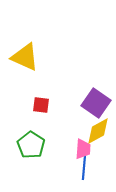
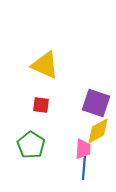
yellow triangle: moved 20 px right, 8 px down
purple square: rotated 16 degrees counterclockwise
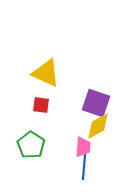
yellow triangle: moved 1 px right, 8 px down
yellow diamond: moved 5 px up
pink trapezoid: moved 2 px up
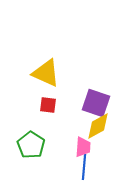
red square: moved 7 px right
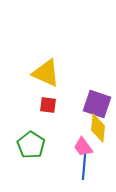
purple square: moved 1 px right, 1 px down
yellow diamond: moved 2 px down; rotated 56 degrees counterclockwise
pink trapezoid: rotated 140 degrees clockwise
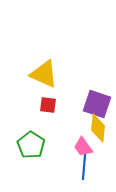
yellow triangle: moved 2 px left, 1 px down
